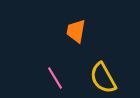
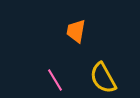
pink line: moved 2 px down
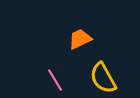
orange trapezoid: moved 4 px right, 8 px down; rotated 55 degrees clockwise
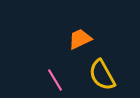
yellow semicircle: moved 1 px left, 3 px up
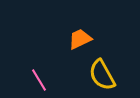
pink line: moved 16 px left
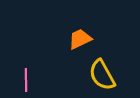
pink line: moved 13 px left; rotated 30 degrees clockwise
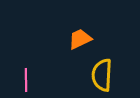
yellow semicircle: rotated 32 degrees clockwise
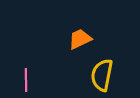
yellow semicircle: rotated 8 degrees clockwise
